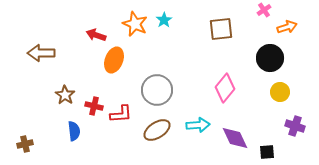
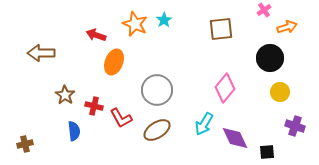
orange ellipse: moved 2 px down
red L-shape: moved 4 px down; rotated 65 degrees clockwise
cyan arrow: moved 6 px right, 1 px up; rotated 125 degrees clockwise
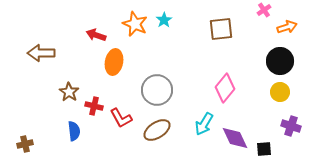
black circle: moved 10 px right, 3 px down
orange ellipse: rotated 10 degrees counterclockwise
brown star: moved 4 px right, 3 px up
purple cross: moved 4 px left
black square: moved 3 px left, 3 px up
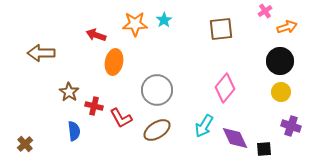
pink cross: moved 1 px right, 1 px down
orange star: rotated 25 degrees counterclockwise
yellow circle: moved 1 px right
cyan arrow: moved 2 px down
brown cross: rotated 28 degrees counterclockwise
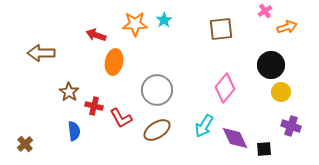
black circle: moved 9 px left, 4 px down
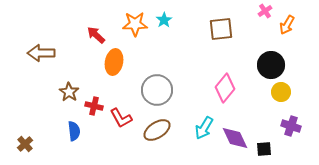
orange arrow: moved 2 px up; rotated 138 degrees clockwise
red arrow: rotated 24 degrees clockwise
cyan arrow: moved 2 px down
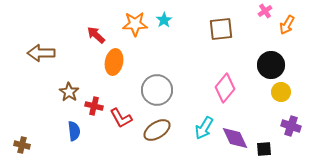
brown cross: moved 3 px left, 1 px down; rotated 35 degrees counterclockwise
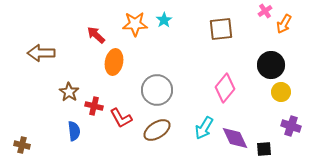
orange arrow: moved 3 px left, 1 px up
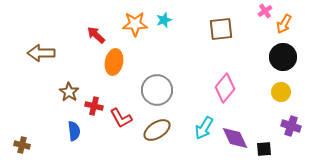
cyan star: rotated 14 degrees clockwise
black circle: moved 12 px right, 8 px up
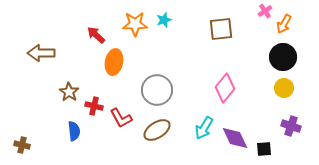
yellow circle: moved 3 px right, 4 px up
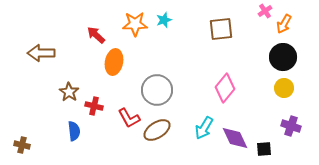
red L-shape: moved 8 px right
